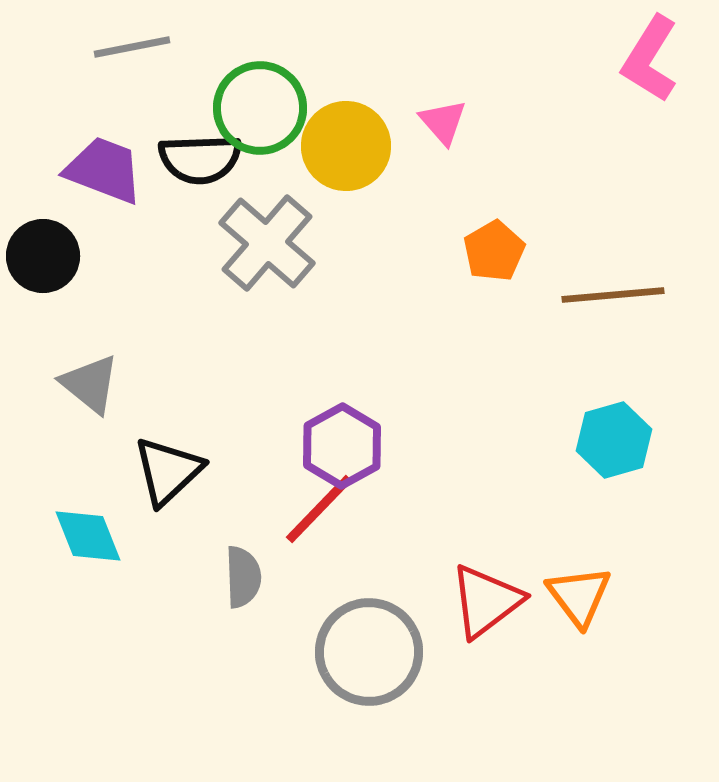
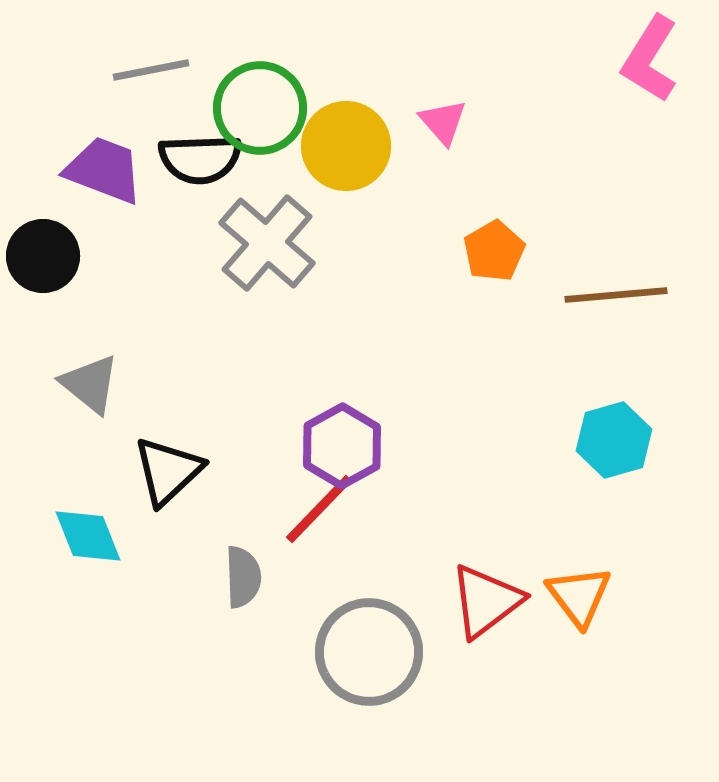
gray line: moved 19 px right, 23 px down
brown line: moved 3 px right
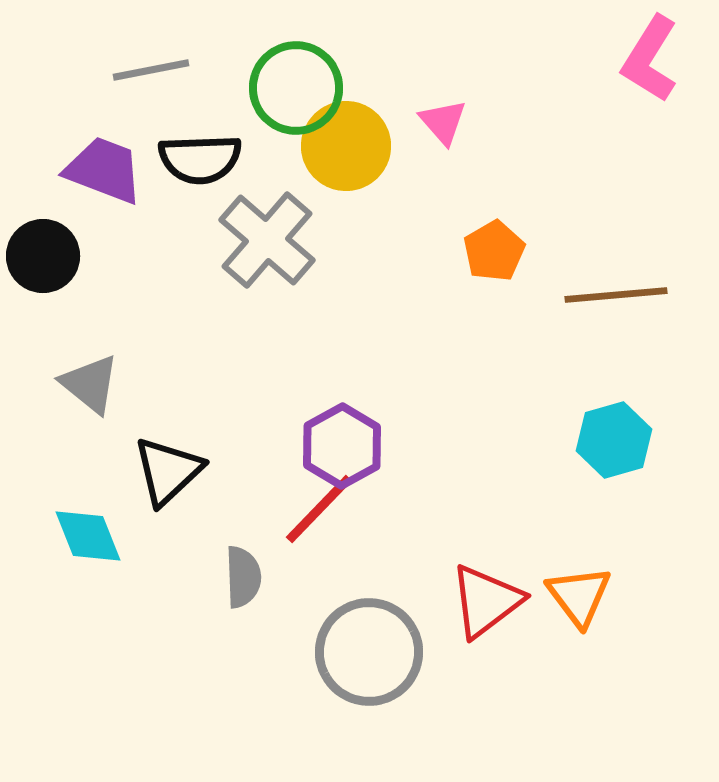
green circle: moved 36 px right, 20 px up
gray cross: moved 3 px up
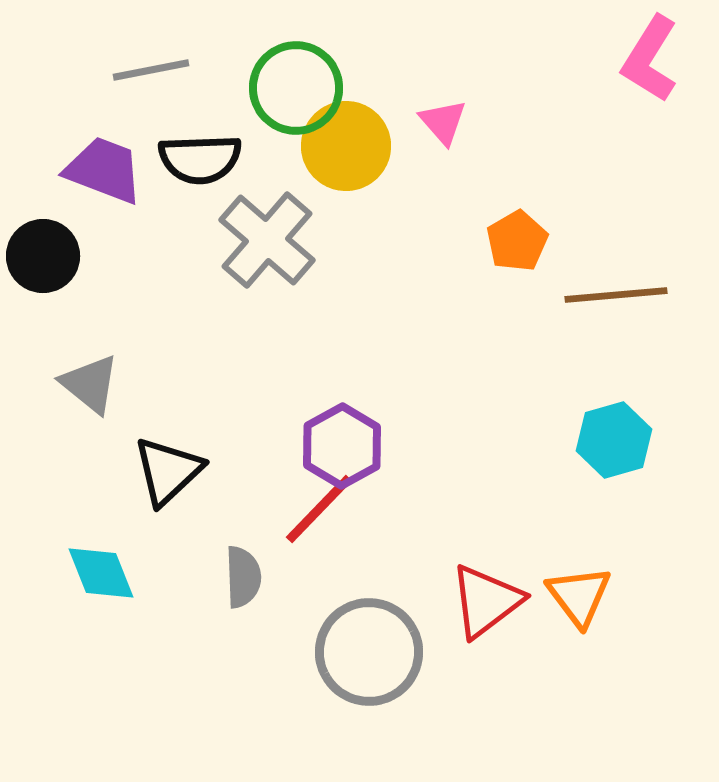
orange pentagon: moved 23 px right, 10 px up
cyan diamond: moved 13 px right, 37 px down
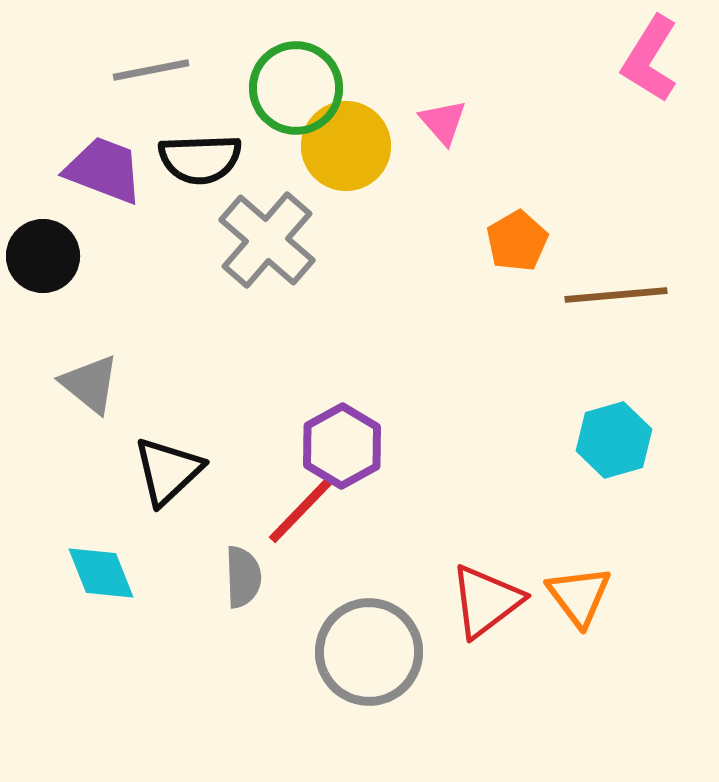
red line: moved 17 px left
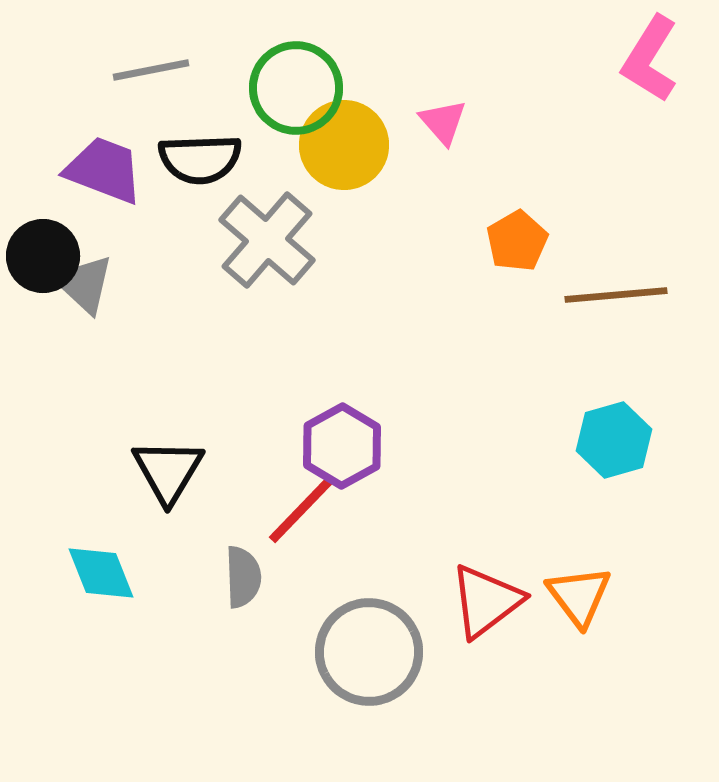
yellow circle: moved 2 px left, 1 px up
gray triangle: moved 6 px left, 100 px up; rotated 4 degrees clockwise
black triangle: rotated 16 degrees counterclockwise
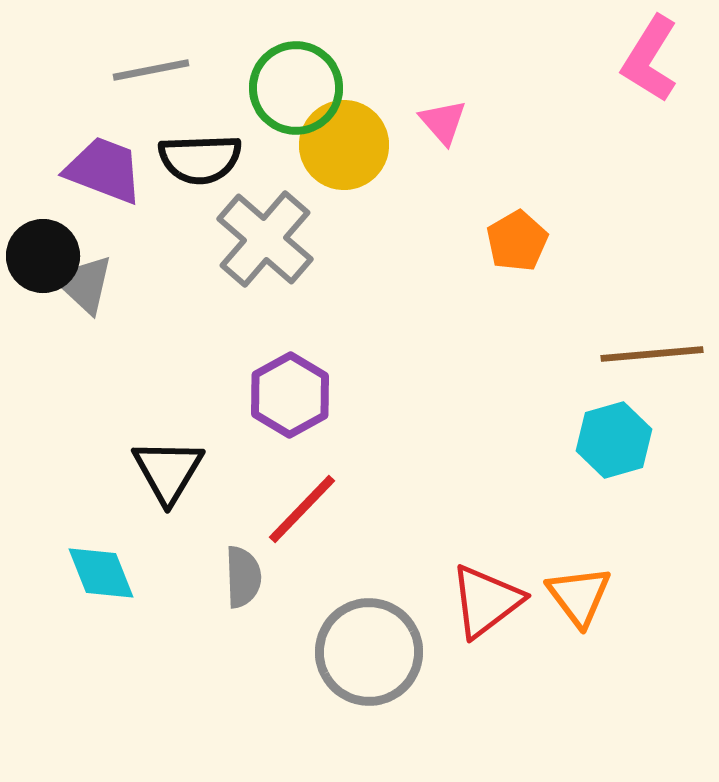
gray cross: moved 2 px left, 1 px up
brown line: moved 36 px right, 59 px down
purple hexagon: moved 52 px left, 51 px up
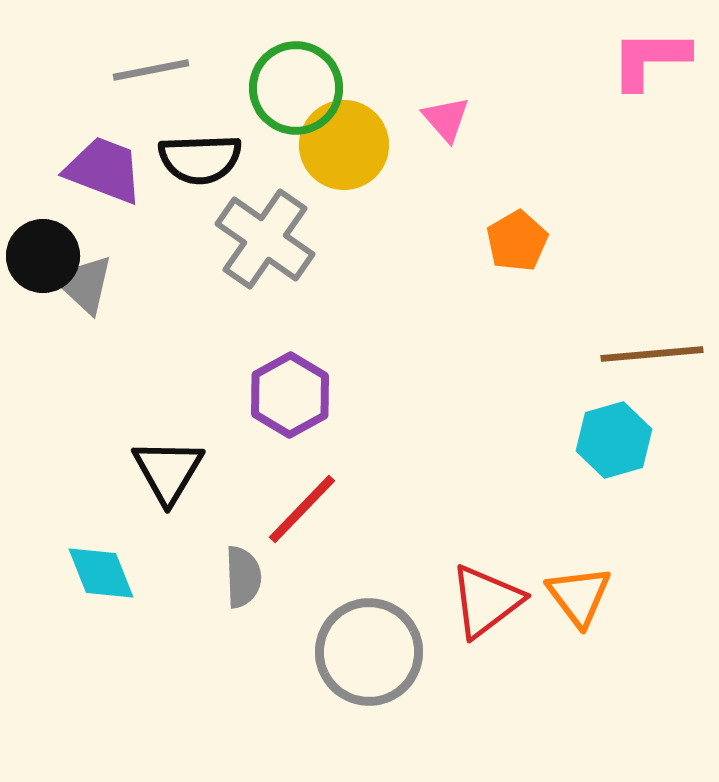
pink L-shape: rotated 58 degrees clockwise
pink triangle: moved 3 px right, 3 px up
gray cross: rotated 6 degrees counterclockwise
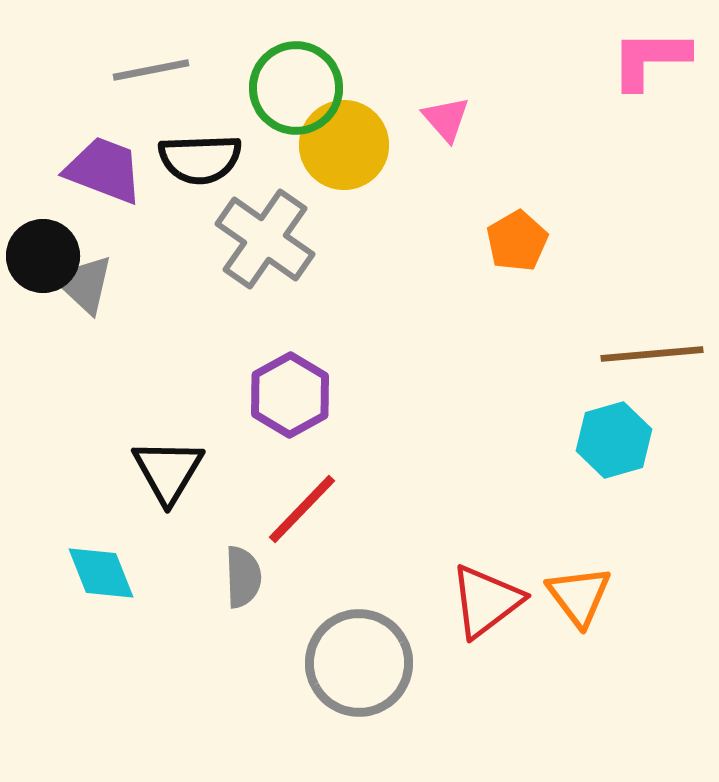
gray circle: moved 10 px left, 11 px down
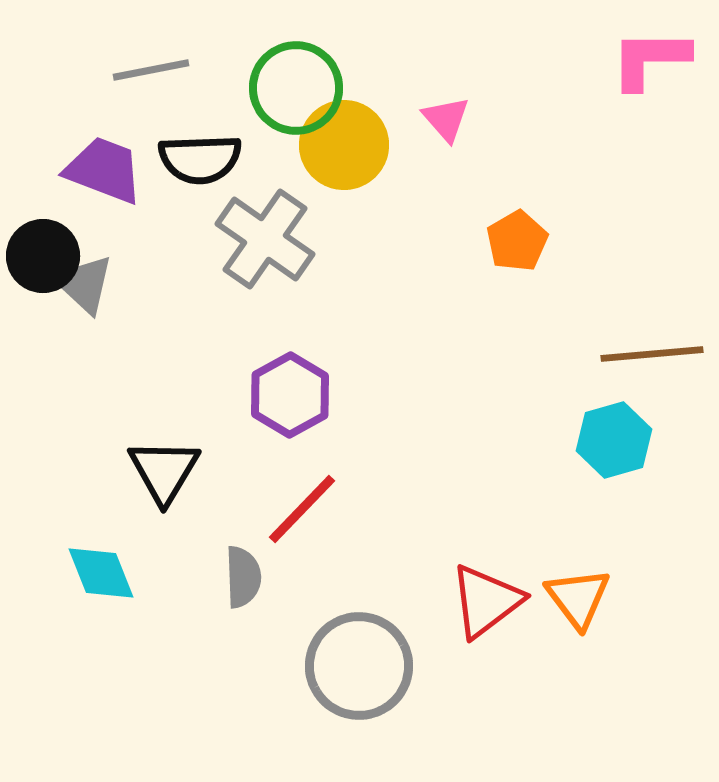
black triangle: moved 4 px left
orange triangle: moved 1 px left, 2 px down
gray circle: moved 3 px down
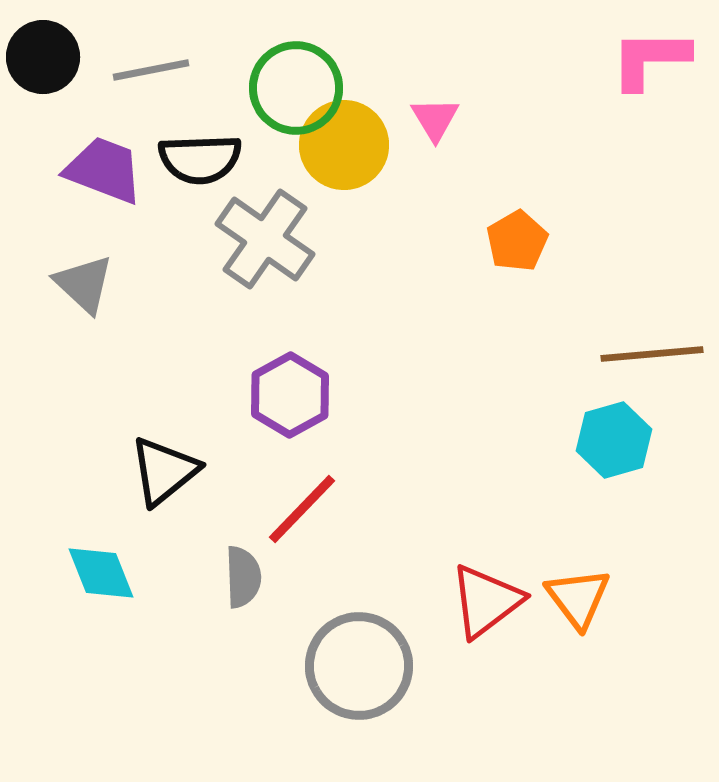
pink triangle: moved 11 px left; rotated 10 degrees clockwise
black circle: moved 199 px up
black triangle: rotated 20 degrees clockwise
